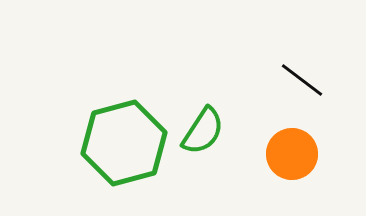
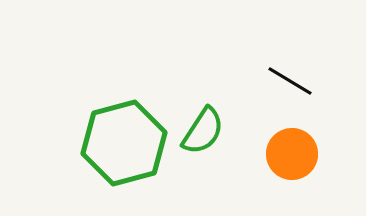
black line: moved 12 px left, 1 px down; rotated 6 degrees counterclockwise
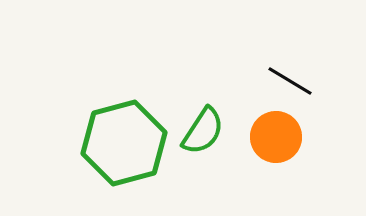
orange circle: moved 16 px left, 17 px up
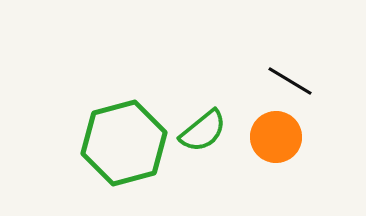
green semicircle: rotated 18 degrees clockwise
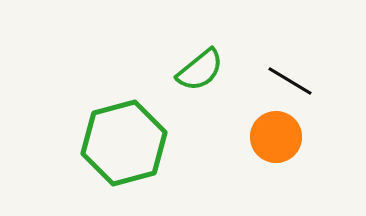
green semicircle: moved 3 px left, 61 px up
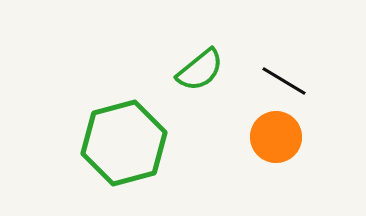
black line: moved 6 px left
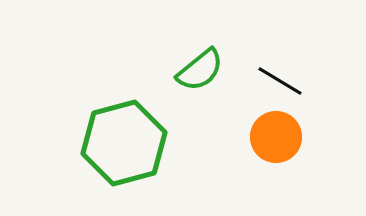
black line: moved 4 px left
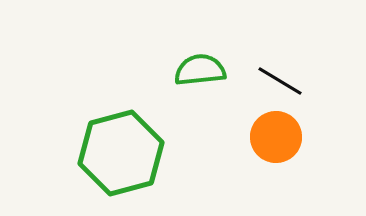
green semicircle: rotated 147 degrees counterclockwise
green hexagon: moved 3 px left, 10 px down
